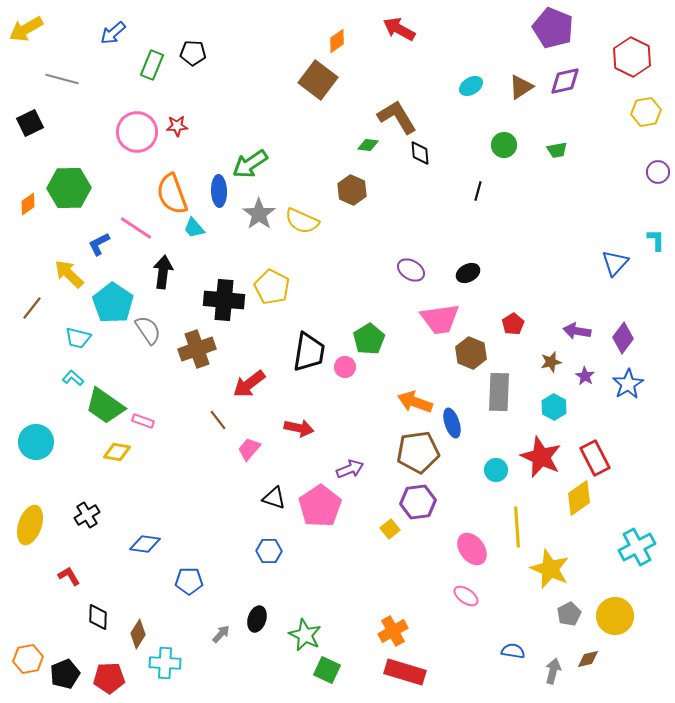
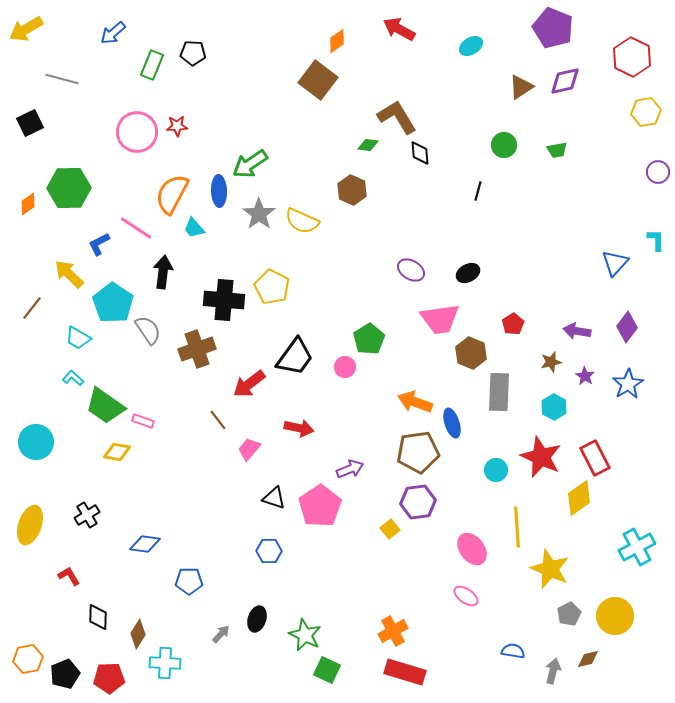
cyan ellipse at (471, 86): moved 40 px up
orange semicircle at (172, 194): rotated 48 degrees clockwise
cyan trapezoid at (78, 338): rotated 16 degrees clockwise
purple diamond at (623, 338): moved 4 px right, 11 px up
black trapezoid at (309, 352): moved 14 px left, 5 px down; rotated 27 degrees clockwise
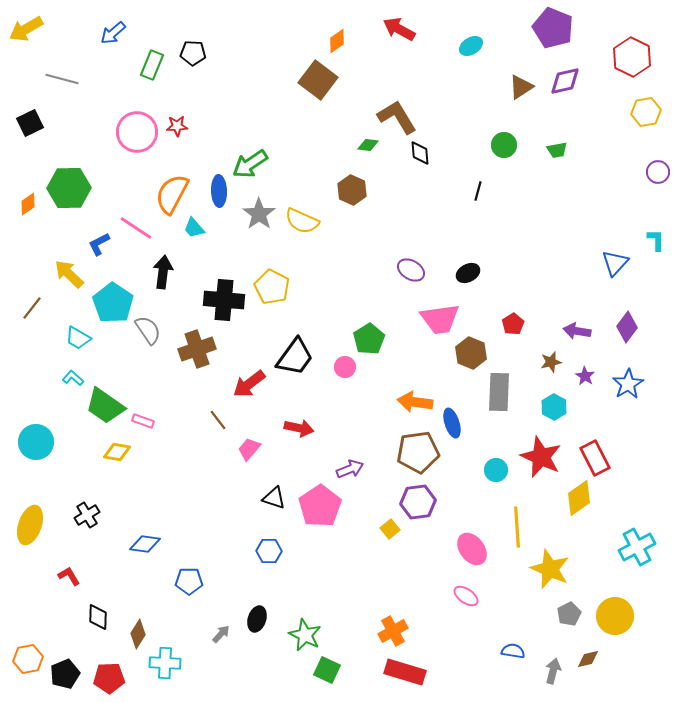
orange arrow at (415, 402): rotated 12 degrees counterclockwise
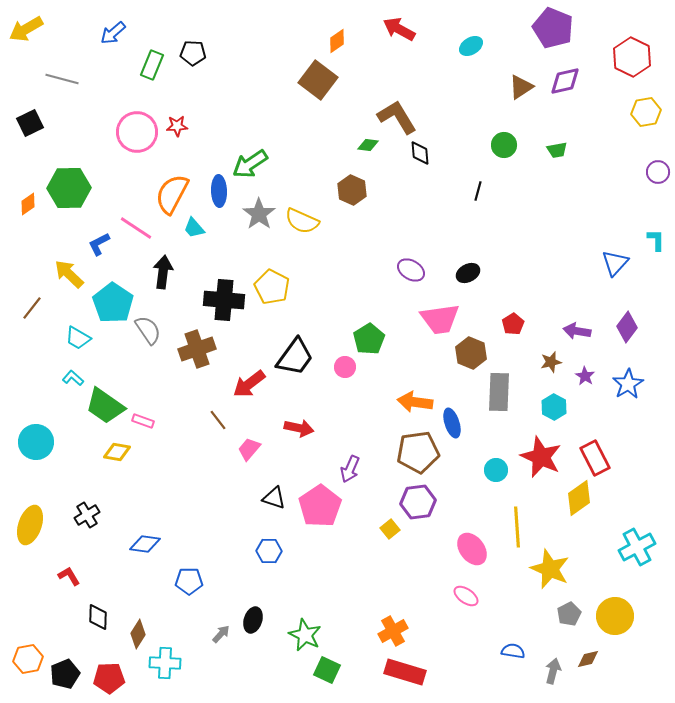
purple arrow at (350, 469): rotated 136 degrees clockwise
black ellipse at (257, 619): moved 4 px left, 1 px down
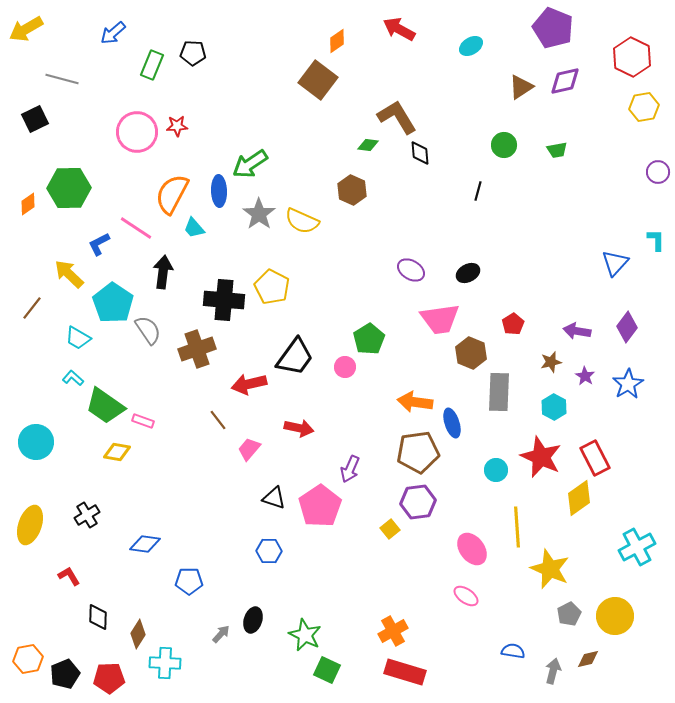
yellow hexagon at (646, 112): moved 2 px left, 5 px up
black square at (30, 123): moved 5 px right, 4 px up
red arrow at (249, 384): rotated 24 degrees clockwise
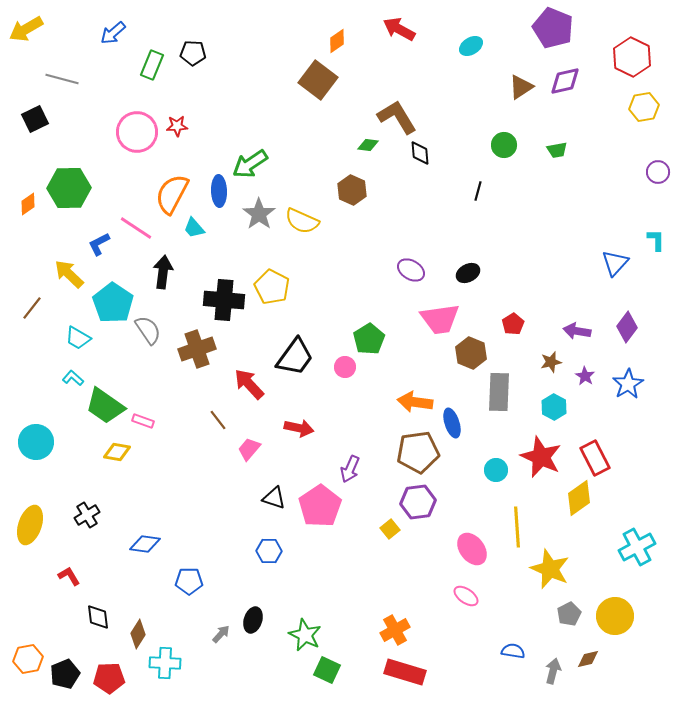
red arrow at (249, 384): rotated 60 degrees clockwise
black diamond at (98, 617): rotated 8 degrees counterclockwise
orange cross at (393, 631): moved 2 px right, 1 px up
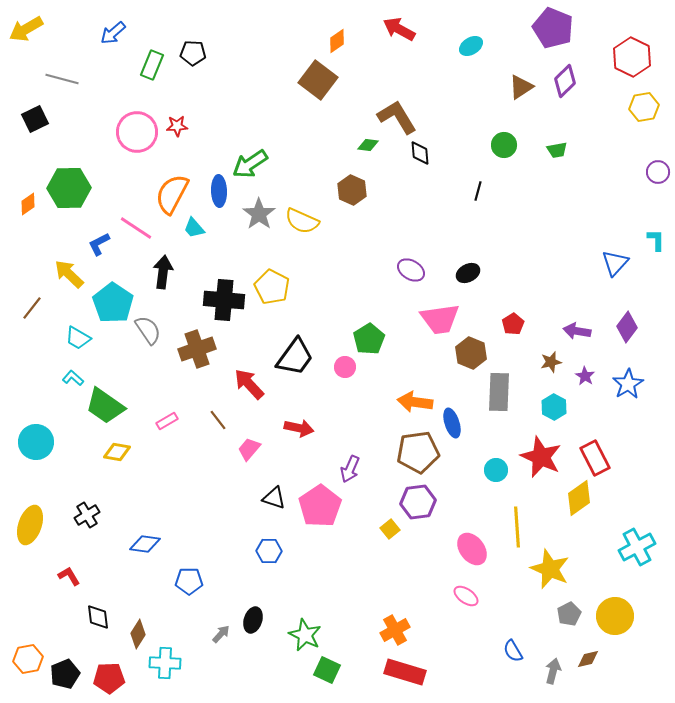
purple diamond at (565, 81): rotated 32 degrees counterclockwise
pink rectangle at (143, 421): moved 24 px right; rotated 50 degrees counterclockwise
blue semicircle at (513, 651): rotated 130 degrees counterclockwise
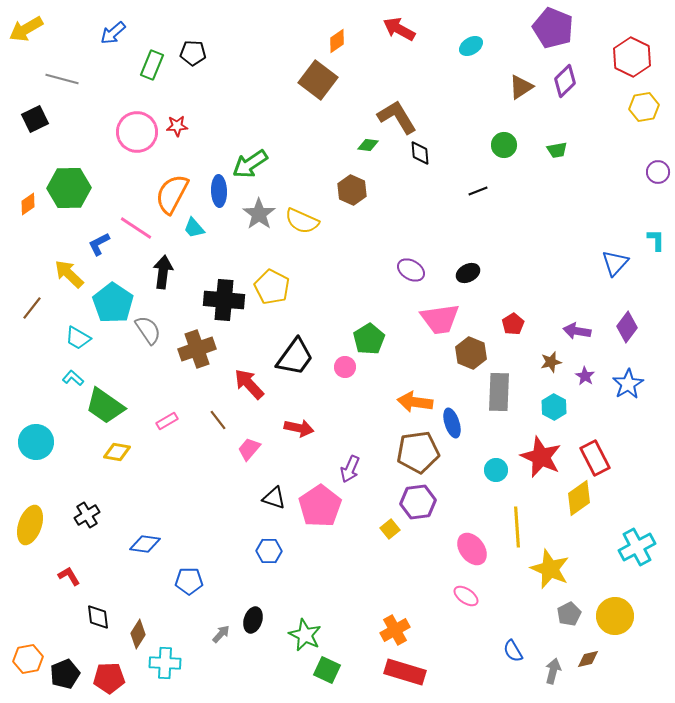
black line at (478, 191): rotated 54 degrees clockwise
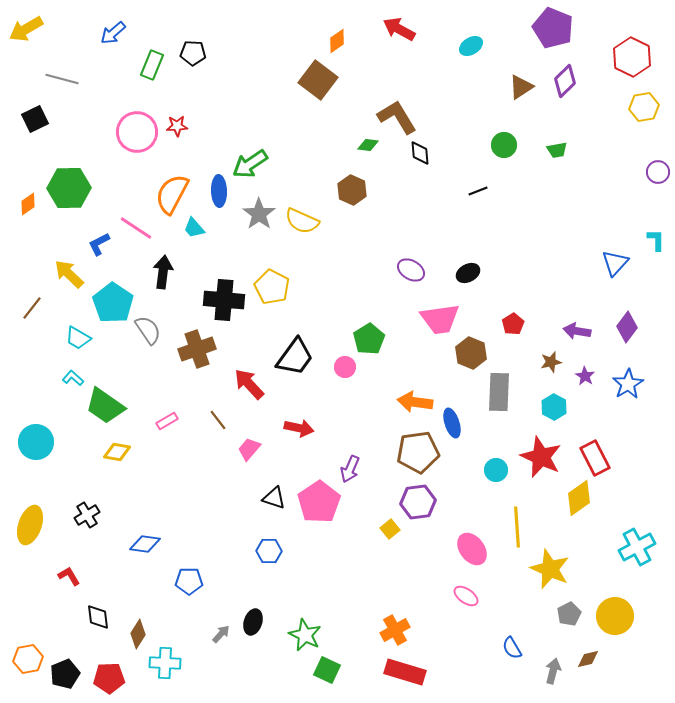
pink pentagon at (320, 506): moved 1 px left, 4 px up
black ellipse at (253, 620): moved 2 px down
blue semicircle at (513, 651): moved 1 px left, 3 px up
